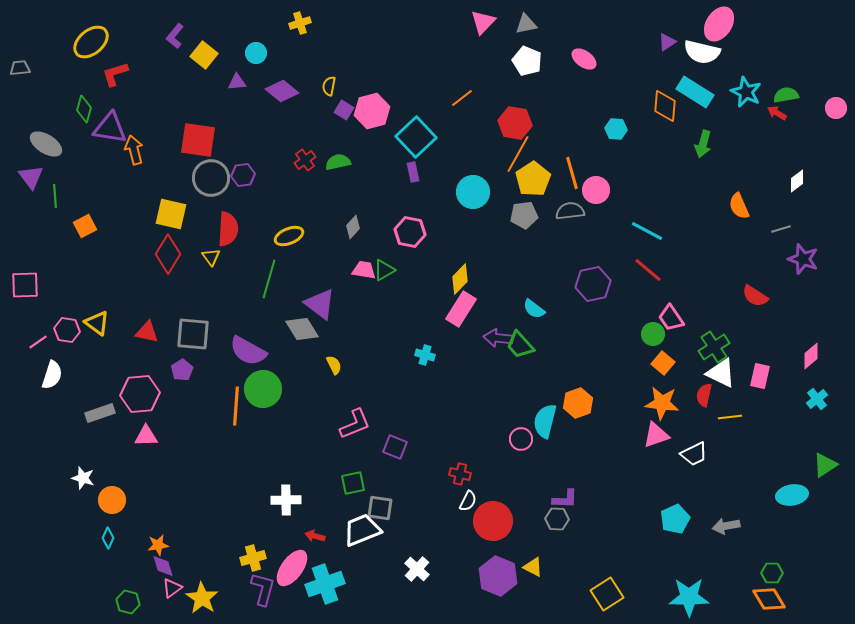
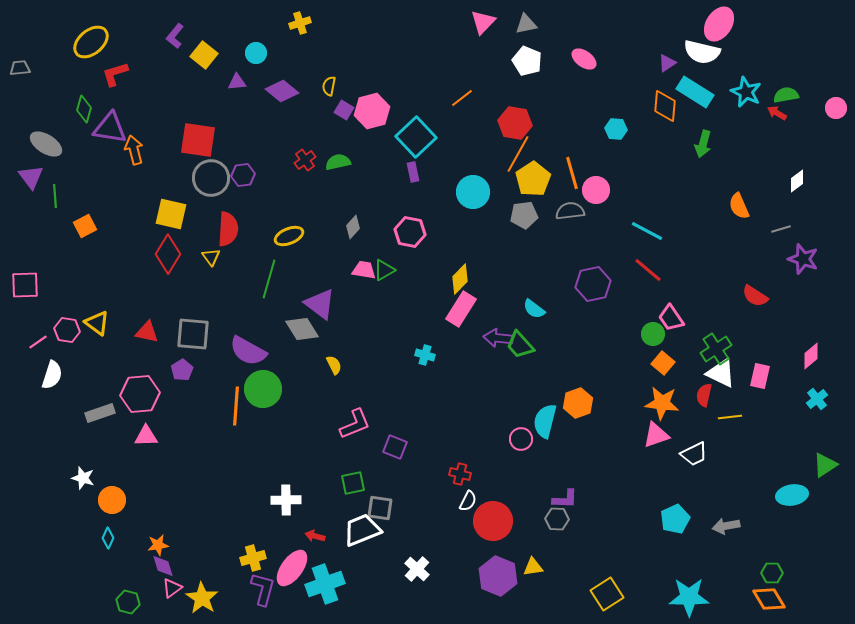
purple triangle at (667, 42): moved 21 px down
green cross at (714, 347): moved 2 px right, 2 px down
yellow triangle at (533, 567): rotated 35 degrees counterclockwise
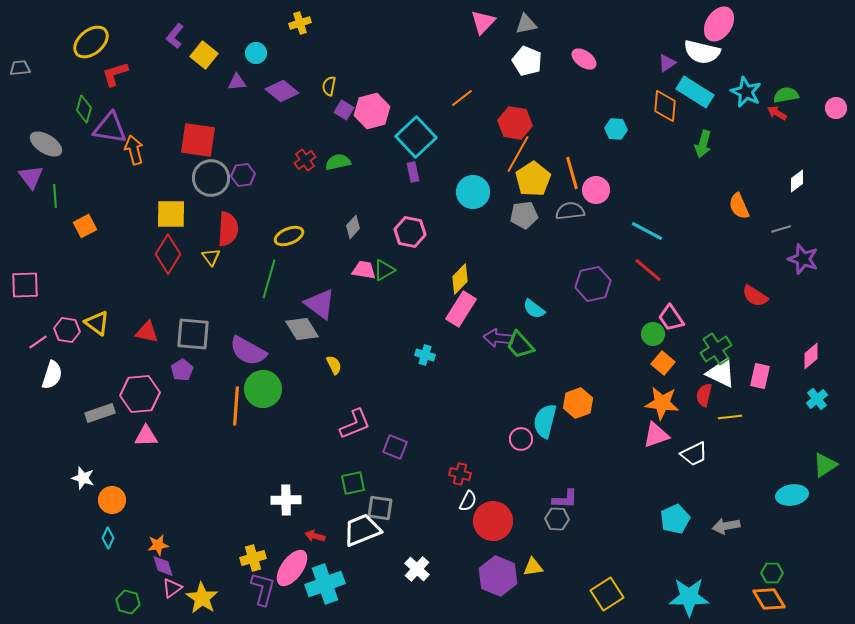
yellow square at (171, 214): rotated 12 degrees counterclockwise
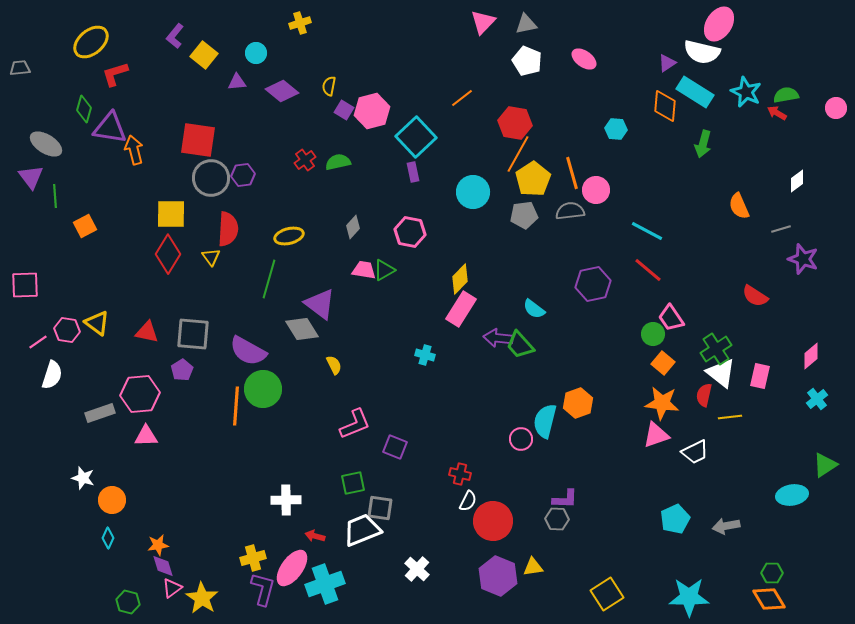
yellow ellipse at (289, 236): rotated 8 degrees clockwise
white triangle at (721, 373): rotated 12 degrees clockwise
white trapezoid at (694, 454): moved 1 px right, 2 px up
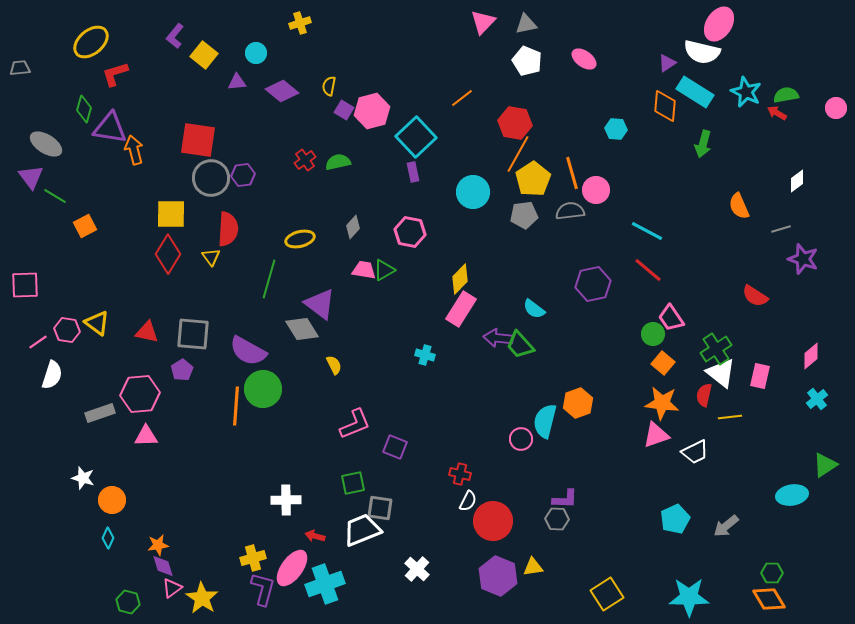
green line at (55, 196): rotated 55 degrees counterclockwise
yellow ellipse at (289, 236): moved 11 px right, 3 px down
gray arrow at (726, 526): rotated 28 degrees counterclockwise
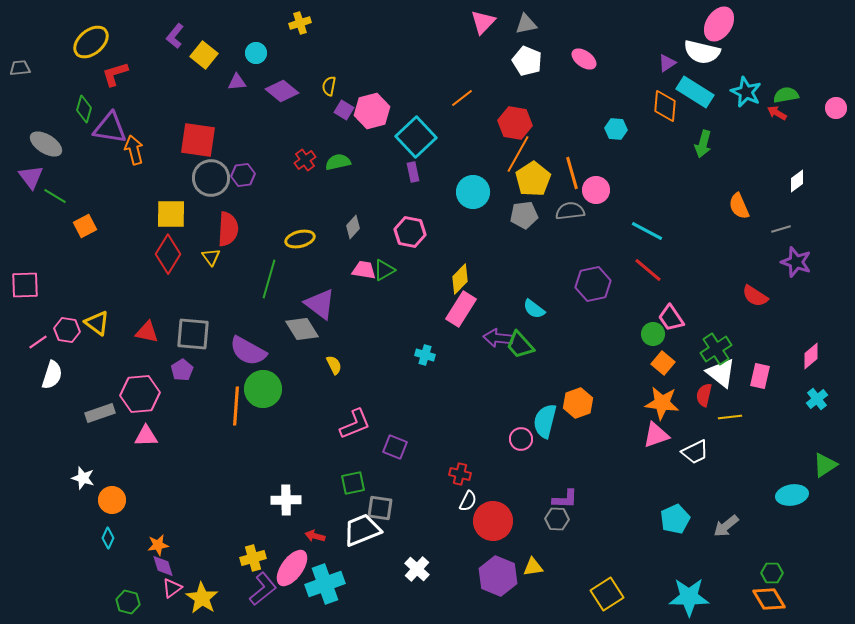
purple star at (803, 259): moved 7 px left, 3 px down
purple L-shape at (263, 589): rotated 36 degrees clockwise
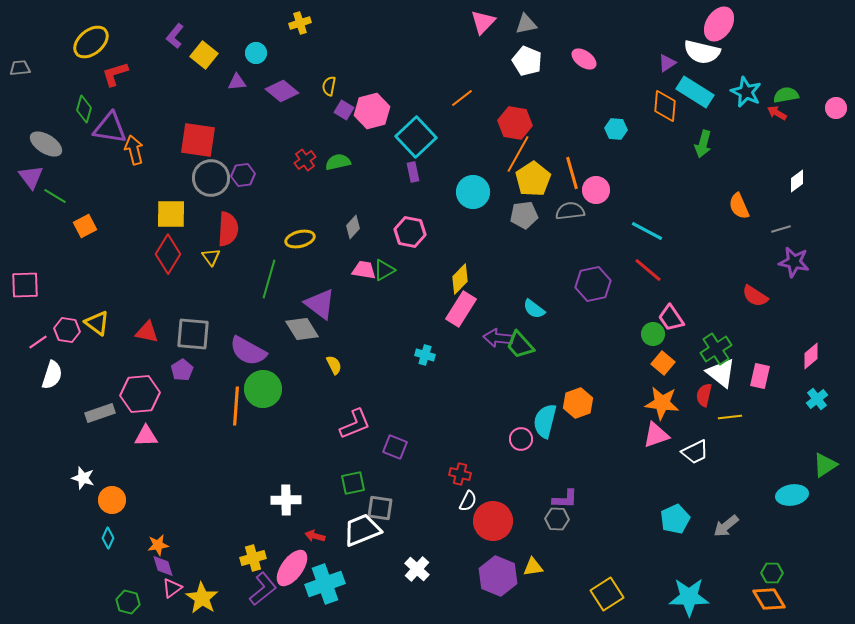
purple star at (796, 262): moved 2 px left; rotated 8 degrees counterclockwise
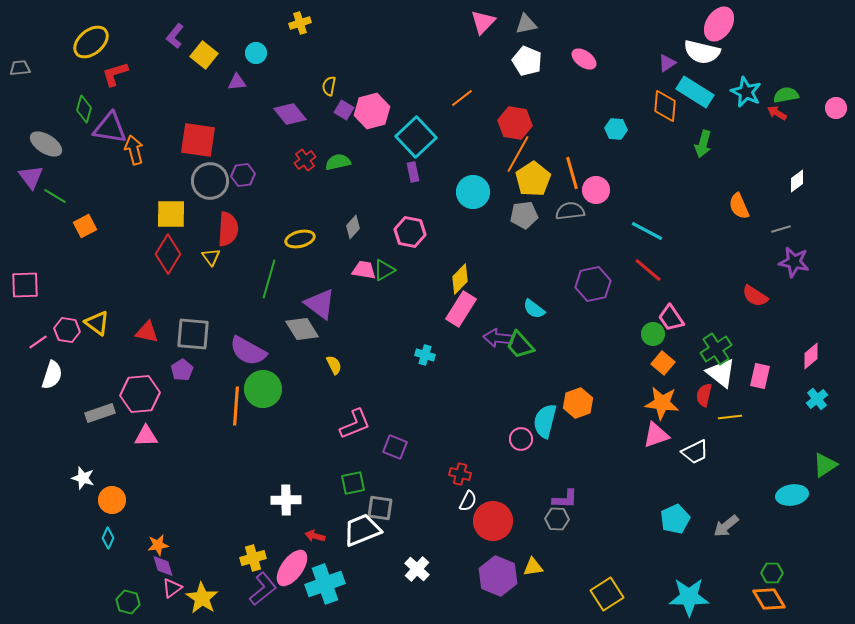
purple diamond at (282, 91): moved 8 px right, 23 px down; rotated 12 degrees clockwise
gray circle at (211, 178): moved 1 px left, 3 px down
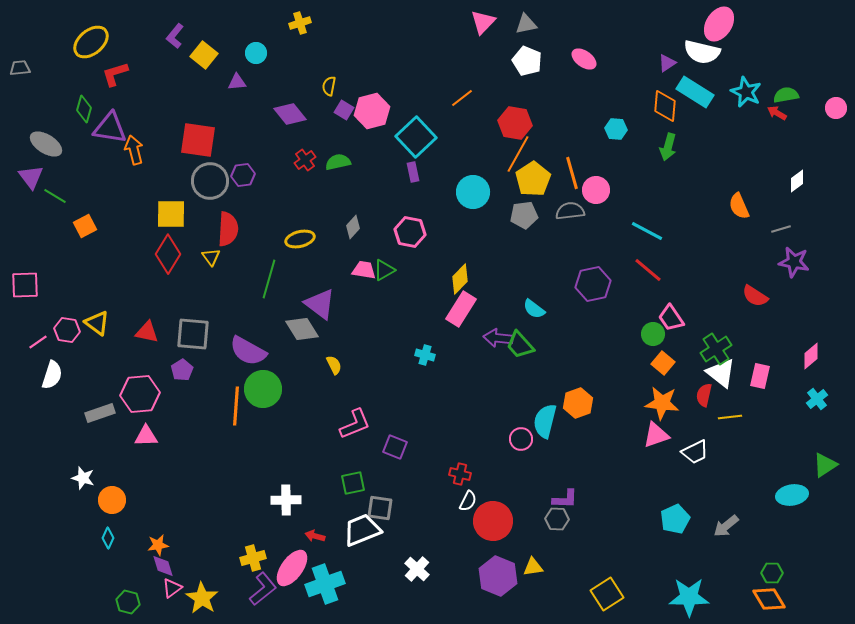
green arrow at (703, 144): moved 35 px left, 3 px down
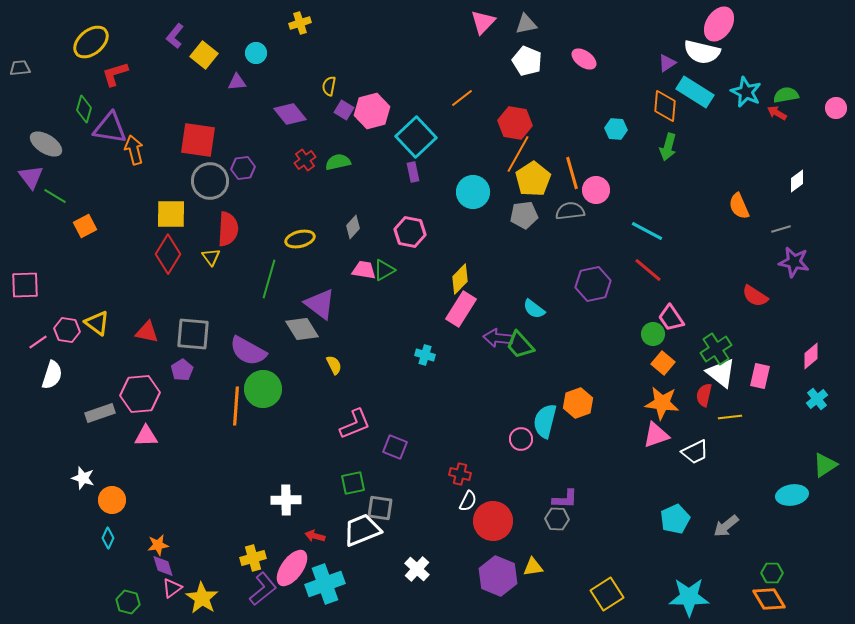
purple hexagon at (243, 175): moved 7 px up
